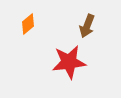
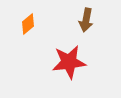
brown arrow: moved 1 px left, 6 px up; rotated 10 degrees counterclockwise
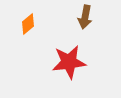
brown arrow: moved 1 px left, 3 px up
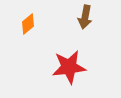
red star: moved 5 px down
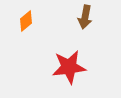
orange diamond: moved 2 px left, 3 px up
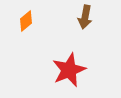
red star: moved 3 px down; rotated 16 degrees counterclockwise
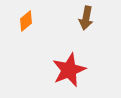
brown arrow: moved 1 px right, 1 px down
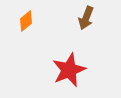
brown arrow: rotated 10 degrees clockwise
